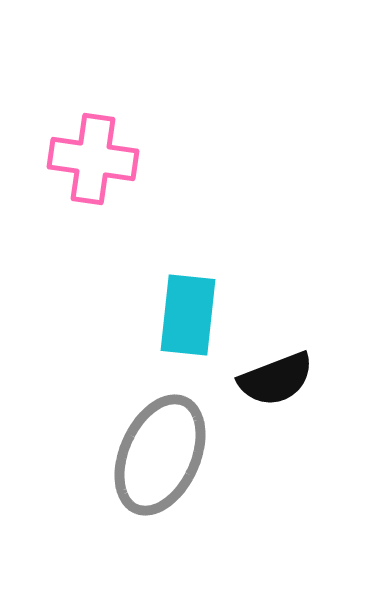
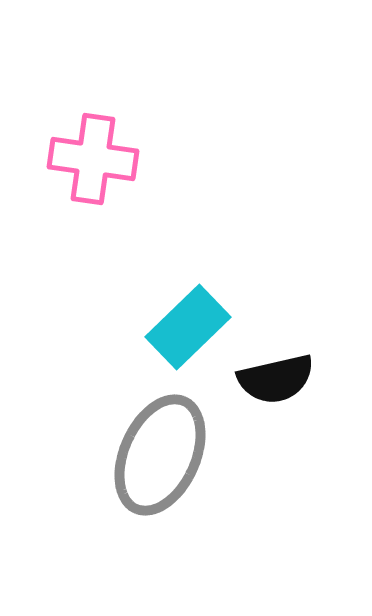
cyan rectangle: moved 12 px down; rotated 40 degrees clockwise
black semicircle: rotated 8 degrees clockwise
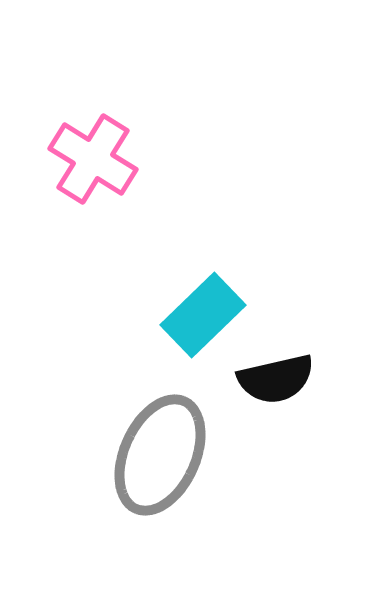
pink cross: rotated 24 degrees clockwise
cyan rectangle: moved 15 px right, 12 px up
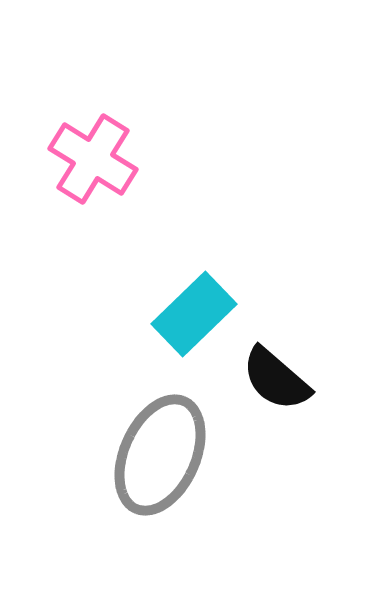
cyan rectangle: moved 9 px left, 1 px up
black semicircle: rotated 54 degrees clockwise
